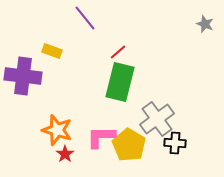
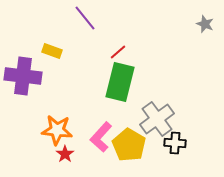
orange star: rotated 12 degrees counterclockwise
pink L-shape: rotated 48 degrees counterclockwise
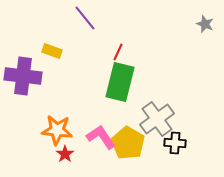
red line: rotated 24 degrees counterclockwise
pink L-shape: rotated 104 degrees clockwise
yellow pentagon: moved 1 px left, 2 px up
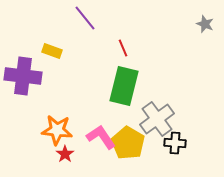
red line: moved 5 px right, 4 px up; rotated 48 degrees counterclockwise
green rectangle: moved 4 px right, 4 px down
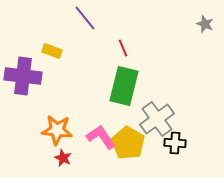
red star: moved 2 px left, 4 px down; rotated 12 degrees counterclockwise
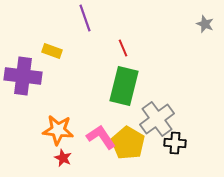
purple line: rotated 20 degrees clockwise
orange star: moved 1 px right
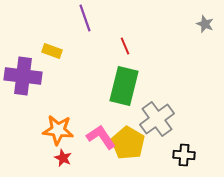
red line: moved 2 px right, 2 px up
black cross: moved 9 px right, 12 px down
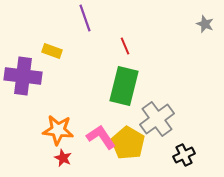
black cross: rotated 30 degrees counterclockwise
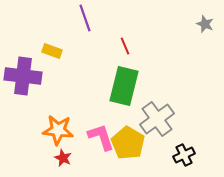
pink L-shape: rotated 16 degrees clockwise
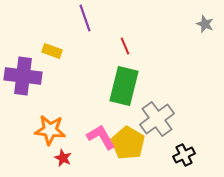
orange star: moved 8 px left
pink L-shape: rotated 12 degrees counterclockwise
